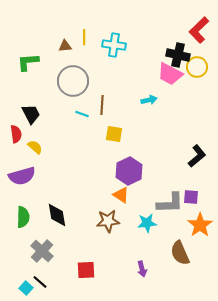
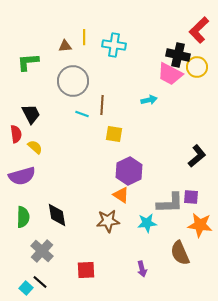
orange star: rotated 30 degrees counterclockwise
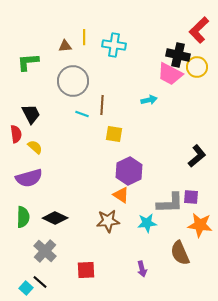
purple semicircle: moved 7 px right, 2 px down
black diamond: moved 2 px left, 3 px down; rotated 55 degrees counterclockwise
gray cross: moved 3 px right
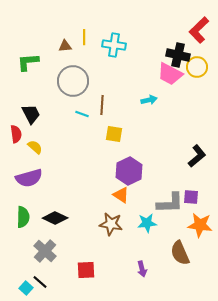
brown star: moved 3 px right, 3 px down; rotated 15 degrees clockwise
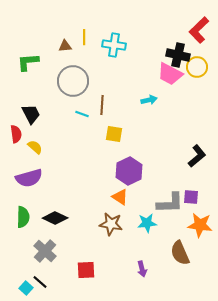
orange triangle: moved 1 px left, 2 px down
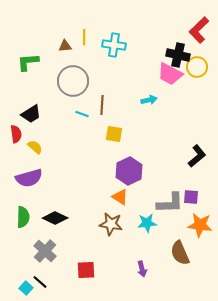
black trapezoid: rotated 85 degrees clockwise
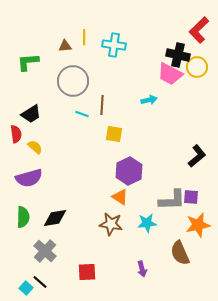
gray L-shape: moved 2 px right, 3 px up
black diamond: rotated 35 degrees counterclockwise
orange star: moved 2 px left; rotated 20 degrees counterclockwise
red square: moved 1 px right, 2 px down
